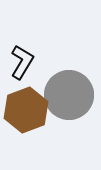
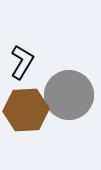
brown hexagon: rotated 18 degrees clockwise
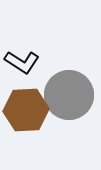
black L-shape: rotated 92 degrees clockwise
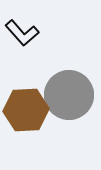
black L-shape: moved 29 px up; rotated 16 degrees clockwise
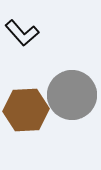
gray circle: moved 3 px right
